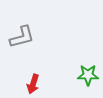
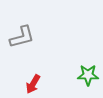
red arrow: rotated 12 degrees clockwise
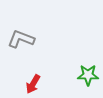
gray L-shape: moved 1 px left, 2 px down; rotated 144 degrees counterclockwise
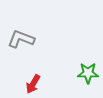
green star: moved 2 px up
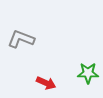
red arrow: moved 13 px right, 1 px up; rotated 96 degrees counterclockwise
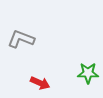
red arrow: moved 6 px left
